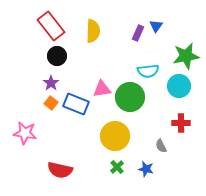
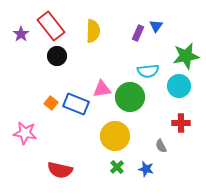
purple star: moved 30 px left, 49 px up
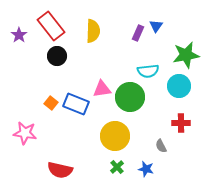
purple star: moved 2 px left, 1 px down
green star: moved 1 px up
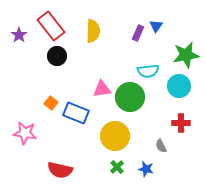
blue rectangle: moved 9 px down
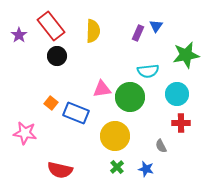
cyan circle: moved 2 px left, 8 px down
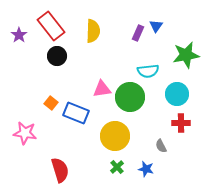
red semicircle: rotated 120 degrees counterclockwise
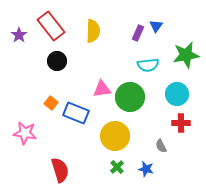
black circle: moved 5 px down
cyan semicircle: moved 6 px up
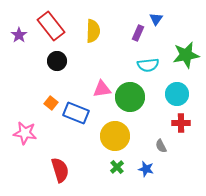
blue triangle: moved 7 px up
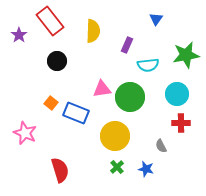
red rectangle: moved 1 px left, 5 px up
purple rectangle: moved 11 px left, 12 px down
pink star: rotated 15 degrees clockwise
